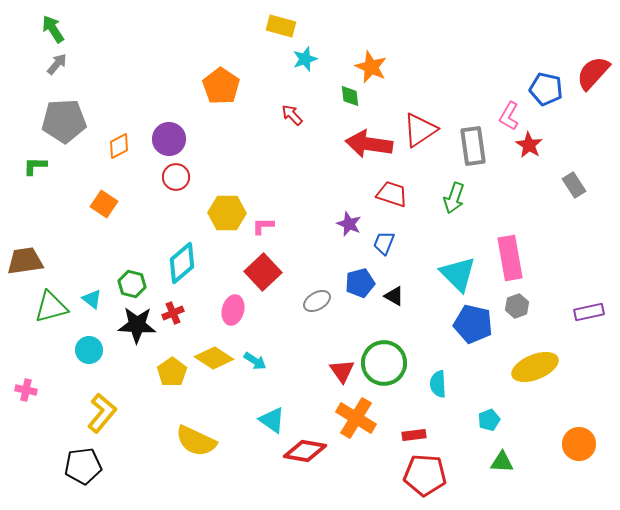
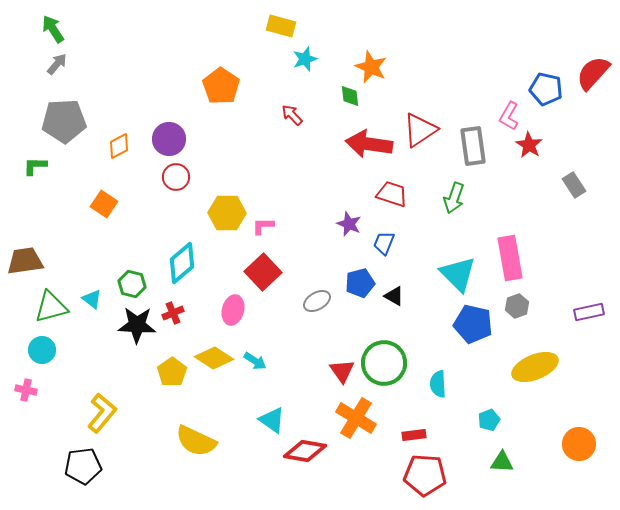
cyan circle at (89, 350): moved 47 px left
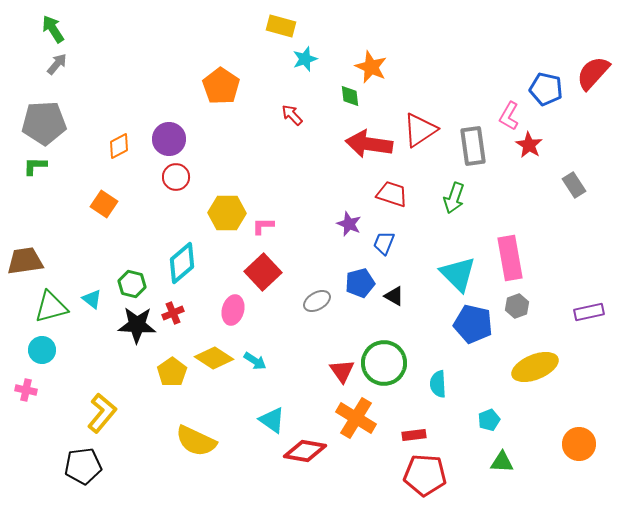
gray pentagon at (64, 121): moved 20 px left, 2 px down
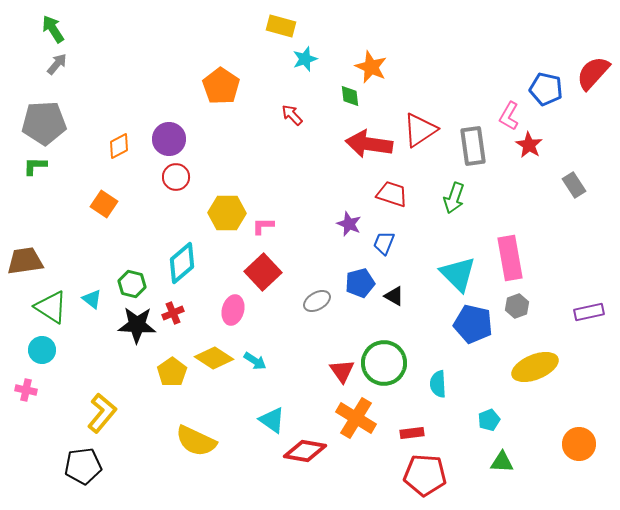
green triangle at (51, 307): rotated 48 degrees clockwise
red rectangle at (414, 435): moved 2 px left, 2 px up
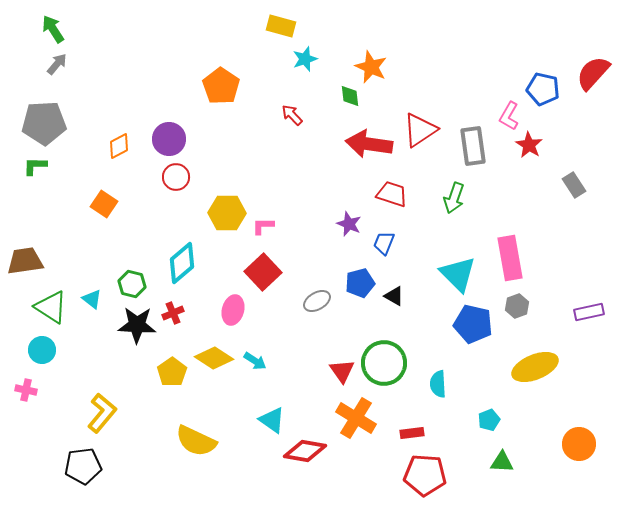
blue pentagon at (546, 89): moved 3 px left
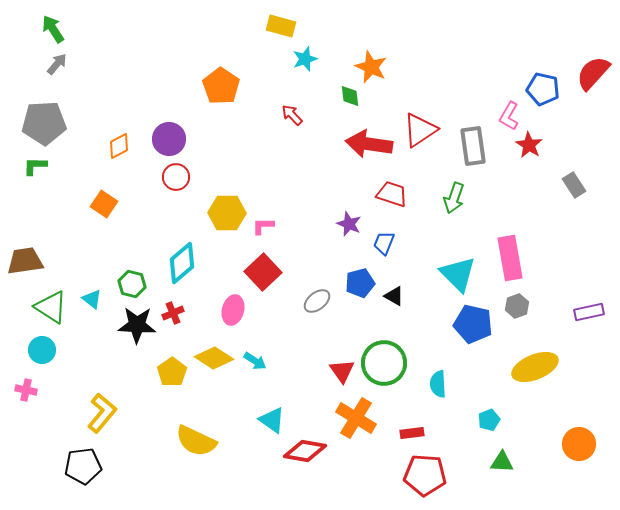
gray ellipse at (317, 301): rotated 8 degrees counterclockwise
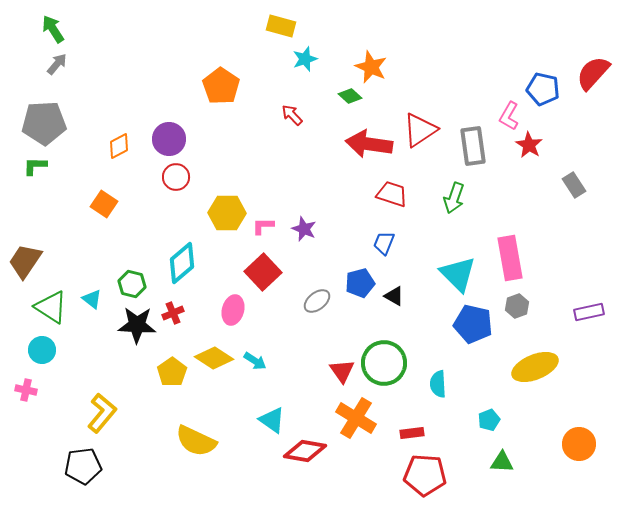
green diamond at (350, 96): rotated 40 degrees counterclockwise
purple star at (349, 224): moved 45 px left, 5 px down
brown trapezoid at (25, 261): rotated 48 degrees counterclockwise
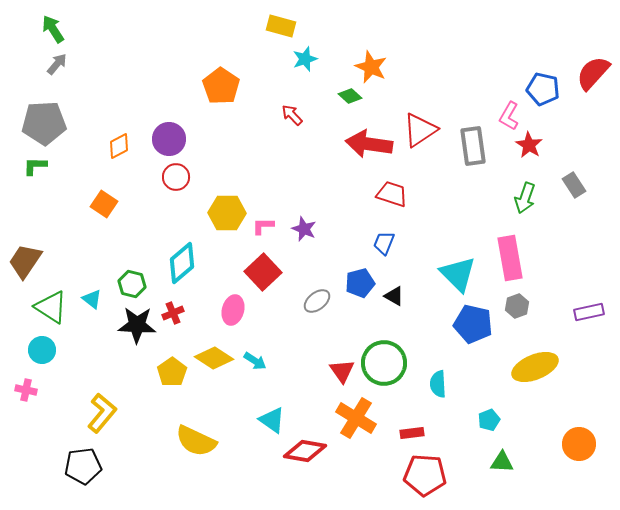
green arrow at (454, 198): moved 71 px right
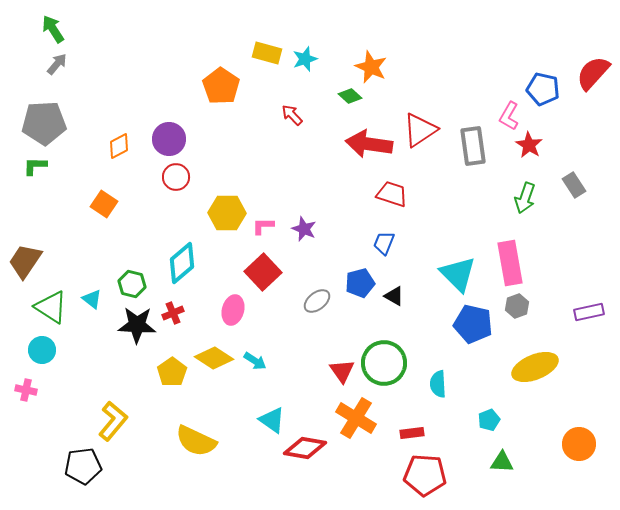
yellow rectangle at (281, 26): moved 14 px left, 27 px down
pink rectangle at (510, 258): moved 5 px down
yellow L-shape at (102, 413): moved 11 px right, 8 px down
red diamond at (305, 451): moved 3 px up
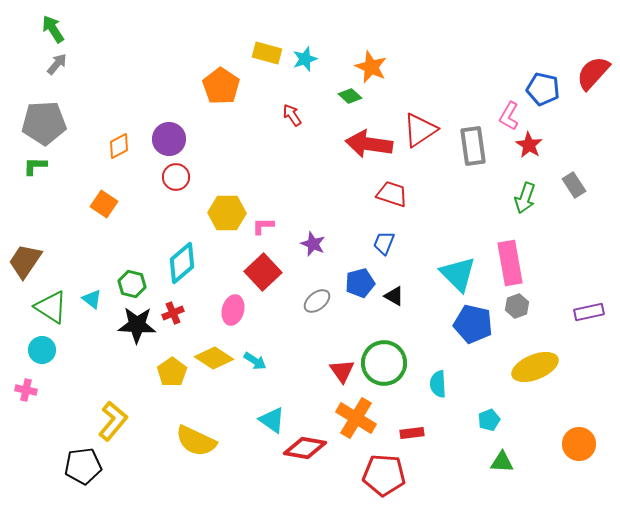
red arrow at (292, 115): rotated 10 degrees clockwise
purple star at (304, 229): moved 9 px right, 15 px down
red pentagon at (425, 475): moved 41 px left
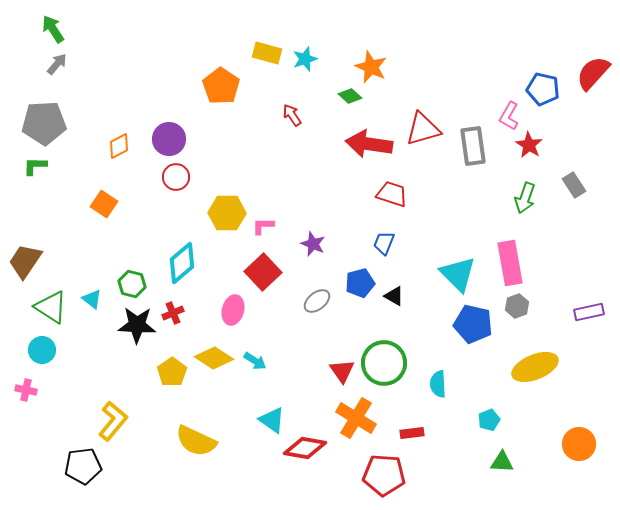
red triangle at (420, 130): moved 3 px right, 1 px up; rotated 18 degrees clockwise
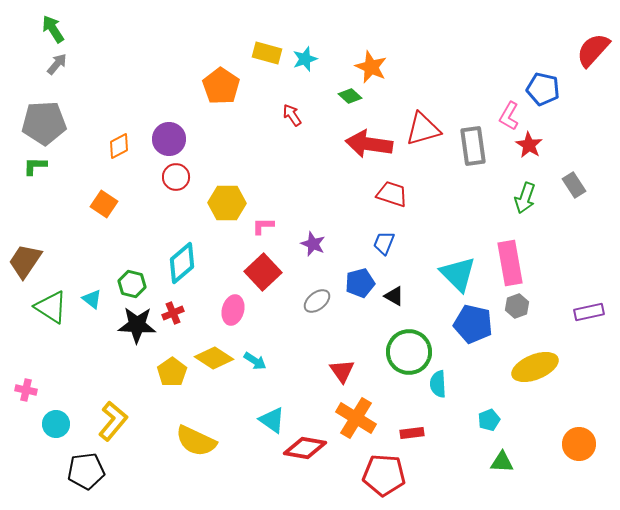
red semicircle at (593, 73): moved 23 px up
yellow hexagon at (227, 213): moved 10 px up
cyan circle at (42, 350): moved 14 px right, 74 px down
green circle at (384, 363): moved 25 px right, 11 px up
black pentagon at (83, 466): moved 3 px right, 5 px down
